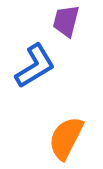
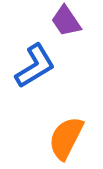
purple trapezoid: rotated 48 degrees counterclockwise
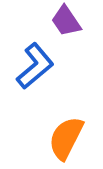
blue L-shape: rotated 9 degrees counterclockwise
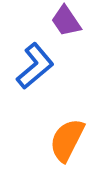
orange semicircle: moved 1 px right, 2 px down
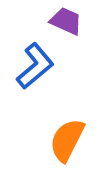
purple trapezoid: rotated 148 degrees clockwise
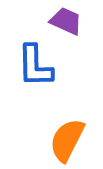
blue L-shape: rotated 129 degrees clockwise
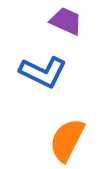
blue L-shape: moved 8 px right, 6 px down; rotated 63 degrees counterclockwise
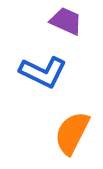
orange semicircle: moved 5 px right, 7 px up
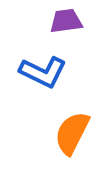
purple trapezoid: rotated 32 degrees counterclockwise
